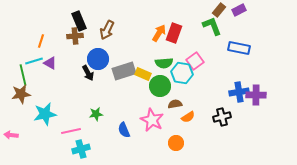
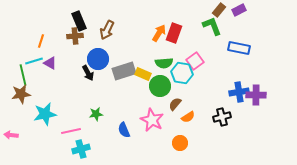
brown semicircle: rotated 40 degrees counterclockwise
orange circle: moved 4 px right
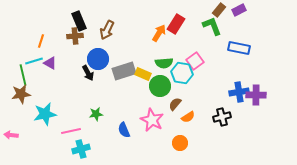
red rectangle: moved 2 px right, 9 px up; rotated 12 degrees clockwise
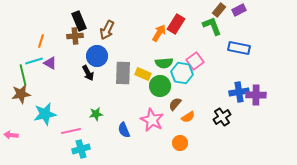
blue circle: moved 1 px left, 3 px up
gray rectangle: moved 1 px left, 2 px down; rotated 70 degrees counterclockwise
black cross: rotated 18 degrees counterclockwise
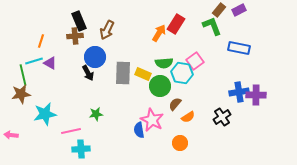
blue circle: moved 2 px left, 1 px down
blue semicircle: moved 15 px right; rotated 14 degrees clockwise
cyan cross: rotated 12 degrees clockwise
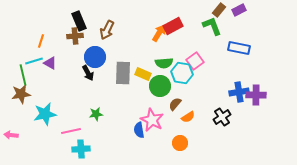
red rectangle: moved 3 px left, 2 px down; rotated 30 degrees clockwise
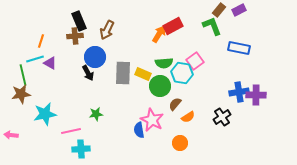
orange arrow: moved 1 px down
cyan line: moved 1 px right, 2 px up
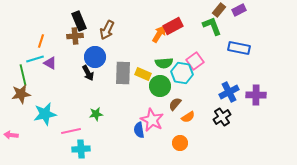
blue cross: moved 10 px left; rotated 18 degrees counterclockwise
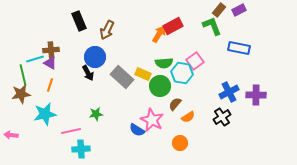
brown cross: moved 24 px left, 14 px down
orange line: moved 9 px right, 44 px down
gray rectangle: moved 1 px left, 4 px down; rotated 50 degrees counterclockwise
blue semicircle: moved 2 px left; rotated 49 degrees counterclockwise
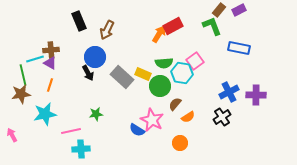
pink arrow: moved 1 px right; rotated 56 degrees clockwise
